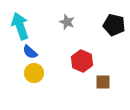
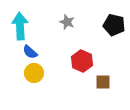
cyan arrow: rotated 16 degrees clockwise
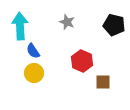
blue semicircle: moved 3 px right, 1 px up; rotated 14 degrees clockwise
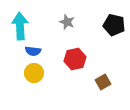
blue semicircle: rotated 49 degrees counterclockwise
red hexagon: moved 7 px left, 2 px up; rotated 25 degrees clockwise
brown square: rotated 28 degrees counterclockwise
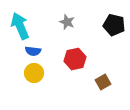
cyan arrow: rotated 20 degrees counterclockwise
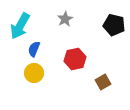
gray star: moved 2 px left, 3 px up; rotated 21 degrees clockwise
cyan arrow: rotated 128 degrees counterclockwise
blue semicircle: moved 1 px right, 2 px up; rotated 105 degrees clockwise
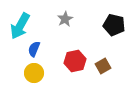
red hexagon: moved 2 px down
brown square: moved 16 px up
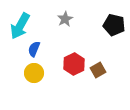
red hexagon: moved 1 px left, 3 px down; rotated 15 degrees counterclockwise
brown square: moved 5 px left, 4 px down
